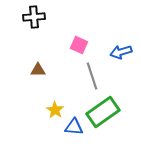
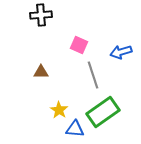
black cross: moved 7 px right, 2 px up
brown triangle: moved 3 px right, 2 px down
gray line: moved 1 px right, 1 px up
yellow star: moved 4 px right
blue triangle: moved 1 px right, 2 px down
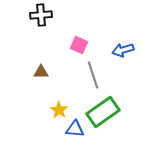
blue arrow: moved 2 px right, 2 px up
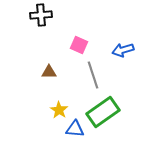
brown triangle: moved 8 px right
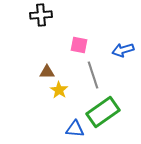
pink square: rotated 12 degrees counterclockwise
brown triangle: moved 2 px left
yellow star: moved 20 px up
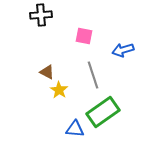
pink square: moved 5 px right, 9 px up
brown triangle: rotated 28 degrees clockwise
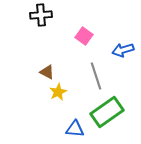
pink square: rotated 24 degrees clockwise
gray line: moved 3 px right, 1 px down
yellow star: moved 1 px left, 2 px down; rotated 12 degrees clockwise
green rectangle: moved 4 px right
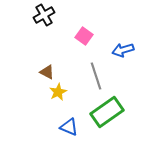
black cross: moved 3 px right; rotated 25 degrees counterclockwise
blue triangle: moved 6 px left, 2 px up; rotated 18 degrees clockwise
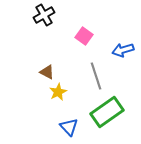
blue triangle: rotated 24 degrees clockwise
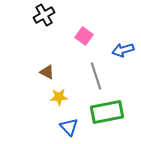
yellow star: moved 1 px right, 5 px down; rotated 24 degrees clockwise
green rectangle: rotated 24 degrees clockwise
